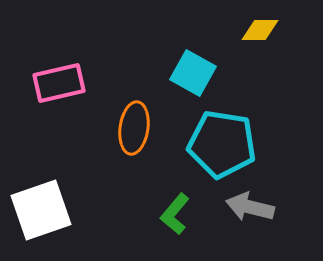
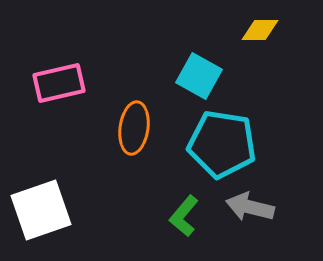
cyan square: moved 6 px right, 3 px down
green L-shape: moved 9 px right, 2 px down
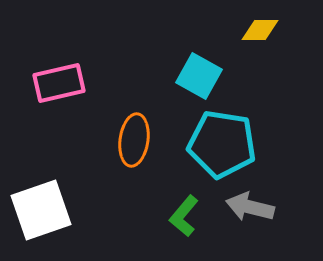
orange ellipse: moved 12 px down
